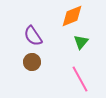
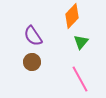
orange diamond: rotated 25 degrees counterclockwise
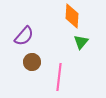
orange diamond: rotated 40 degrees counterclockwise
purple semicircle: moved 9 px left; rotated 105 degrees counterclockwise
pink line: moved 21 px left, 2 px up; rotated 36 degrees clockwise
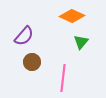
orange diamond: rotated 70 degrees counterclockwise
pink line: moved 4 px right, 1 px down
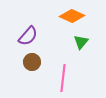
purple semicircle: moved 4 px right
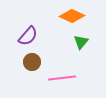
pink line: moved 1 px left; rotated 76 degrees clockwise
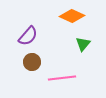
green triangle: moved 2 px right, 2 px down
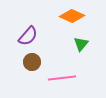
green triangle: moved 2 px left
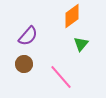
orange diamond: rotated 60 degrees counterclockwise
brown circle: moved 8 px left, 2 px down
pink line: moved 1 px left, 1 px up; rotated 56 degrees clockwise
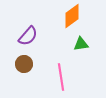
green triangle: rotated 42 degrees clockwise
pink line: rotated 32 degrees clockwise
